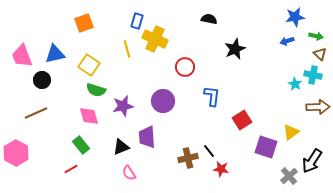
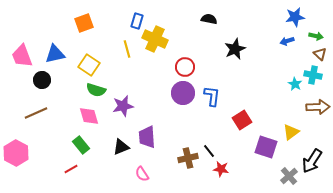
purple circle: moved 20 px right, 8 px up
pink semicircle: moved 13 px right, 1 px down
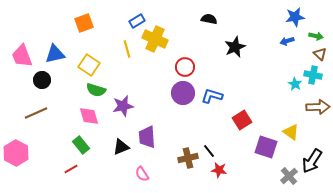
blue rectangle: rotated 42 degrees clockwise
black star: moved 2 px up
blue L-shape: rotated 80 degrees counterclockwise
yellow triangle: rotated 48 degrees counterclockwise
red star: moved 2 px left, 1 px down
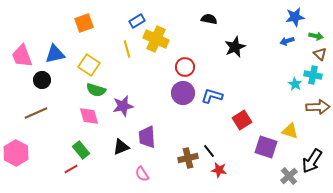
yellow cross: moved 1 px right
yellow triangle: moved 1 px left, 1 px up; rotated 18 degrees counterclockwise
green rectangle: moved 5 px down
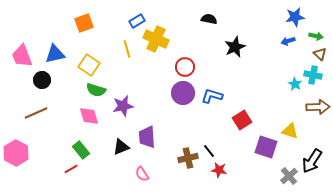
blue arrow: moved 1 px right
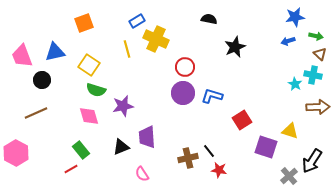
blue triangle: moved 2 px up
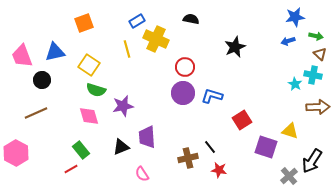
black semicircle: moved 18 px left
black line: moved 1 px right, 4 px up
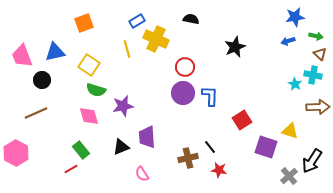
blue L-shape: moved 2 px left; rotated 75 degrees clockwise
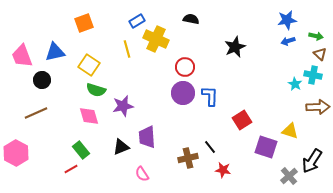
blue star: moved 8 px left, 3 px down
red star: moved 4 px right
